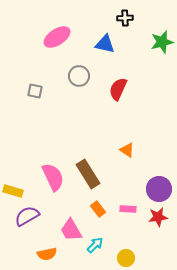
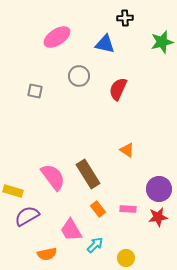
pink semicircle: rotated 12 degrees counterclockwise
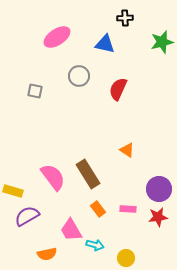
cyan arrow: rotated 60 degrees clockwise
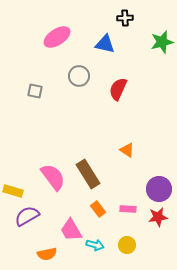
yellow circle: moved 1 px right, 13 px up
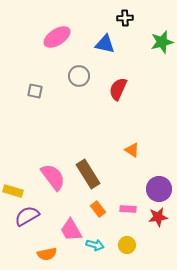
orange triangle: moved 5 px right
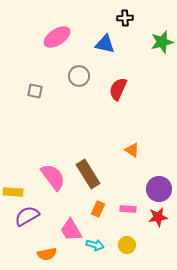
yellow rectangle: moved 1 px down; rotated 12 degrees counterclockwise
orange rectangle: rotated 63 degrees clockwise
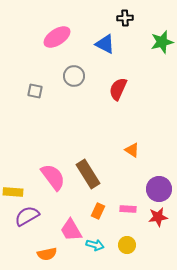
blue triangle: rotated 15 degrees clockwise
gray circle: moved 5 px left
orange rectangle: moved 2 px down
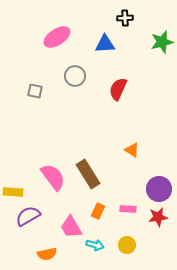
blue triangle: rotated 30 degrees counterclockwise
gray circle: moved 1 px right
purple semicircle: moved 1 px right
pink trapezoid: moved 3 px up
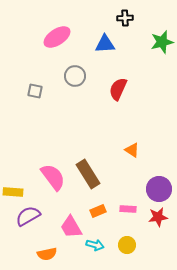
orange rectangle: rotated 42 degrees clockwise
